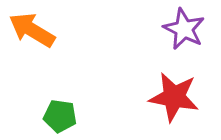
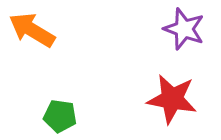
purple star: rotated 6 degrees counterclockwise
red star: moved 2 px left, 2 px down
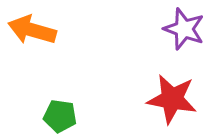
orange arrow: rotated 15 degrees counterclockwise
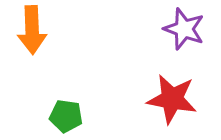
orange arrow: rotated 108 degrees counterclockwise
green pentagon: moved 6 px right
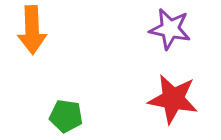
purple star: moved 14 px left; rotated 9 degrees counterclockwise
red star: moved 1 px right
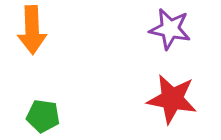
red star: moved 1 px left
green pentagon: moved 23 px left
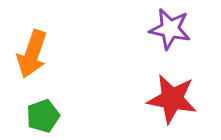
orange arrow: moved 24 px down; rotated 21 degrees clockwise
green pentagon: rotated 28 degrees counterclockwise
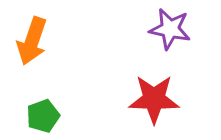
orange arrow: moved 13 px up
red star: moved 18 px left; rotated 9 degrees counterclockwise
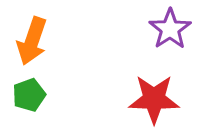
purple star: rotated 27 degrees clockwise
green pentagon: moved 14 px left, 21 px up
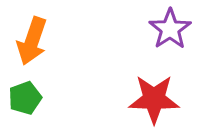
green pentagon: moved 4 px left, 3 px down
